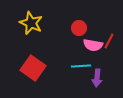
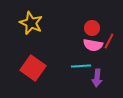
red circle: moved 13 px right
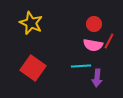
red circle: moved 2 px right, 4 px up
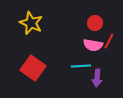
red circle: moved 1 px right, 1 px up
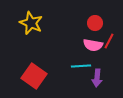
red square: moved 1 px right, 8 px down
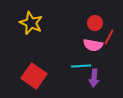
red line: moved 4 px up
purple arrow: moved 3 px left
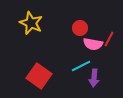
red circle: moved 15 px left, 5 px down
red line: moved 2 px down
pink semicircle: moved 1 px up
cyan line: rotated 24 degrees counterclockwise
red square: moved 5 px right
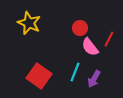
yellow star: moved 2 px left
pink semicircle: moved 3 px left, 3 px down; rotated 42 degrees clockwise
cyan line: moved 6 px left, 6 px down; rotated 42 degrees counterclockwise
purple arrow: moved 1 px down; rotated 24 degrees clockwise
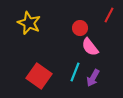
red line: moved 24 px up
purple arrow: moved 1 px left, 1 px up
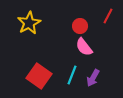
red line: moved 1 px left, 1 px down
yellow star: rotated 20 degrees clockwise
red circle: moved 2 px up
pink semicircle: moved 6 px left
cyan line: moved 3 px left, 3 px down
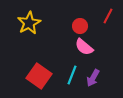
pink semicircle: rotated 12 degrees counterclockwise
